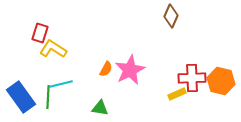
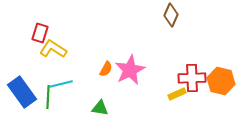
brown diamond: moved 1 px up
blue rectangle: moved 1 px right, 5 px up
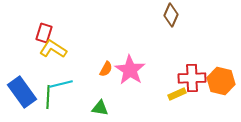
red rectangle: moved 4 px right
pink star: rotated 12 degrees counterclockwise
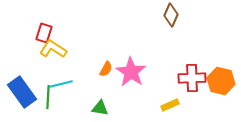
pink star: moved 1 px right, 2 px down
yellow rectangle: moved 7 px left, 11 px down
